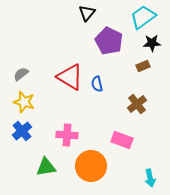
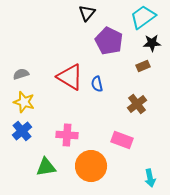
gray semicircle: rotated 21 degrees clockwise
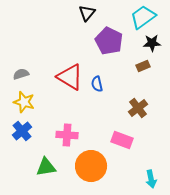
brown cross: moved 1 px right, 4 px down
cyan arrow: moved 1 px right, 1 px down
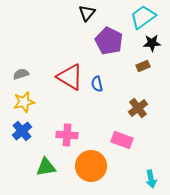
yellow star: rotated 30 degrees counterclockwise
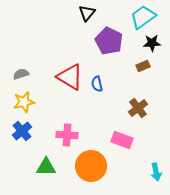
green triangle: rotated 10 degrees clockwise
cyan arrow: moved 5 px right, 7 px up
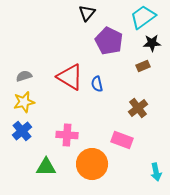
gray semicircle: moved 3 px right, 2 px down
orange circle: moved 1 px right, 2 px up
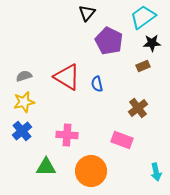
red triangle: moved 3 px left
orange circle: moved 1 px left, 7 px down
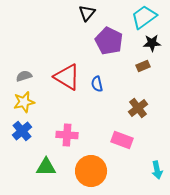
cyan trapezoid: moved 1 px right
cyan arrow: moved 1 px right, 2 px up
